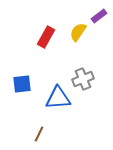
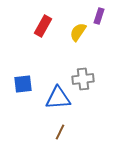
purple rectangle: rotated 35 degrees counterclockwise
red rectangle: moved 3 px left, 11 px up
gray cross: rotated 15 degrees clockwise
blue square: moved 1 px right
brown line: moved 21 px right, 2 px up
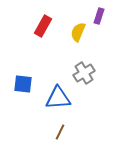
yellow semicircle: rotated 12 degrees counterclockwise
gray cross: moved 1 px right, 6 px up; rotated 25 degrees counterclockwise
blue square: rotated 12 degrees clockwise
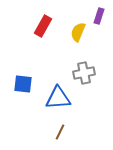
gray cross: rotated 20 degrees clockwise
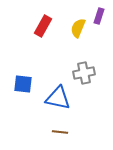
yellow semicircle: moved 4 px up
blue triangle: rotated 16 degrees clockwise
brown line: rotated 70 degrees clockwise
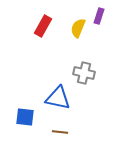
gray cross: rotated 25 degrees clockwise
blue square: moved 2 px right, 33 px down
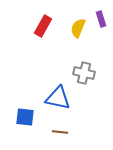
purple rectangle: moved 2 px right, 3 px down; rotated 35 degrees counterclockwise
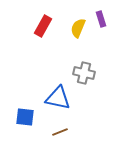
brown line: rotated 28 degrees counterclockwise
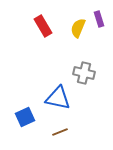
purple rectangle: moved 2 px left
red rectangle: rotated 60 degrees counterclockwise
blue square: rotated 30 degrees counterclockwise
